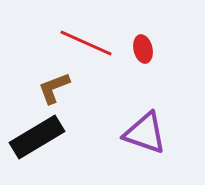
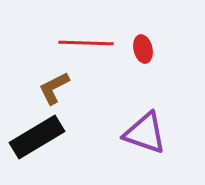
red line: rotated 22 degrees counterclockwise
brown L-shape: rotated 6 degrees counterclockwise
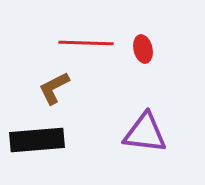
purple triangle: rotated 12 degrees counterclockwise
black rectangle: moved 3 px down; rotated 26 degrees clockwise
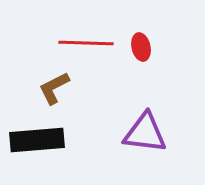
red ellipse: moved 2 px left, 2 px up
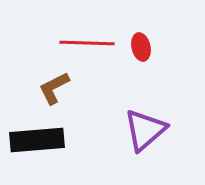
red line: moved 1 px right
purple triangle: moved 3 px up; rotated 48 degrees counterclockwise
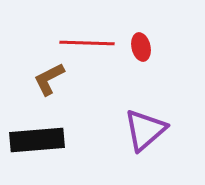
brown L-shape: moved 5 px left, 9 px up
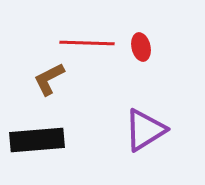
purple triangle: rotated 9 degrees clockwise
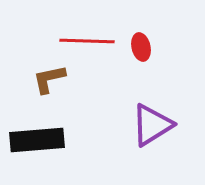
red line: moved 2 px up
brown L-shape: rotated 15 degrees clockwise
purple triangle: moved 7 px right, 5 px up
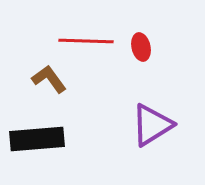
red line: moved 1 px left
brown L-shape: rotated 66 degrees clockwise
black rectangle: moved 1 px up
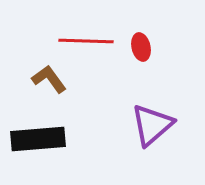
purple triangle: rotated 9 degrees counterclockwise
black rectangle: moved 1 px right
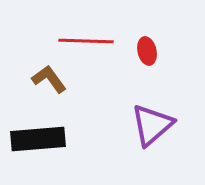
red ellipse: moved 6 px right, 4 px down
